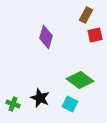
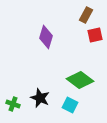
cyan square: moved 1 px down
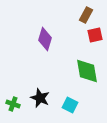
purple diamond: moved 1 px left, 2 px down
green diamond: moved 7 px right, 9 px up; rotated 44 degrees clockwise
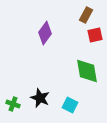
purple diamond: moved 6 px up; rotated 20 degrees clockwise
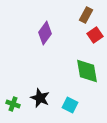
red square: rotated 21 degrees counterclockwise
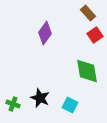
brown rectangle: moved 2 px right, 2 px up; rotated 70 degrees counterclockwise
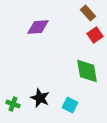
purple diamond: moved 7 px left, 6 px up; rotated 50 degrees clockwise
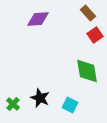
purple diamond: moved 8 px up
green cross: rotated 24 degrees clockwise
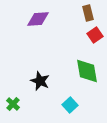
brown rectangle: rotated 28 degrees clockwise
black star: moved 17 px up
cyan square: rotated 21 degrees clockwise
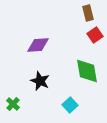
purple diamond: moved 26 px down
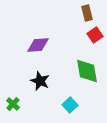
brown rectangle: moved 1 px left
